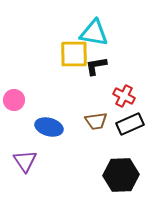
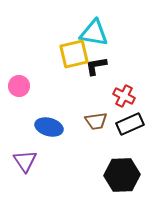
yellow square: rotated 12 degrees counterclockwise
pink circle: moved 5 px right, 14 px up
black hexagon: moved 1 px right
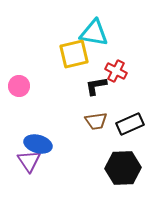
black L-shape: moved 20 px down
red cross: moved 8 px left, 25 px up
blue ellipse: moved 11 px left, 17 px down
purple triangle: moved 4 px right
black hexagon: moved 1 px right, 7 px up
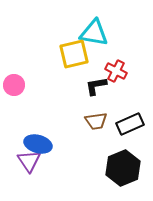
pink circle: moved 5 px left, 1 px up
black hexagon: rotated 20 degrees counterclockwise
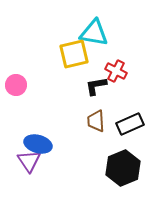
pink circle: moved 2 px right
brown trapezoid: rotated 95 degrees clockwise
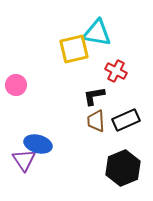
cyan triangle: moved 3 px right
yellow square: moved 5 px up
black L-shape: moved 2 px left, 10 px down
black rectangle: moved 4 px left, 4 px up
purple triangle: moved 5 px left, 1 px up
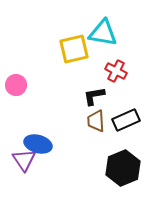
cyan triangle: moved 6 px right
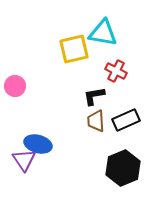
pink circle: moved 1 px left, 1 px down
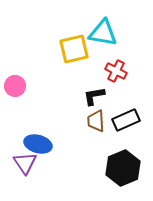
purple triangle: moved 1 px right, 3 px down
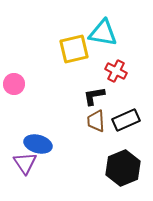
pink circle: moved 1 px left, 2 px up
